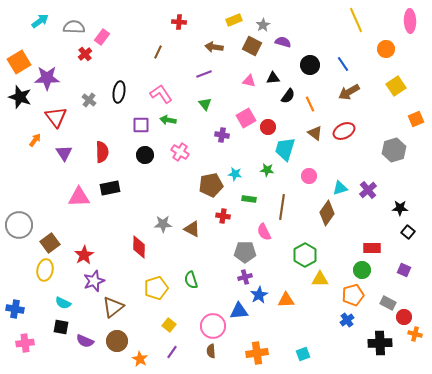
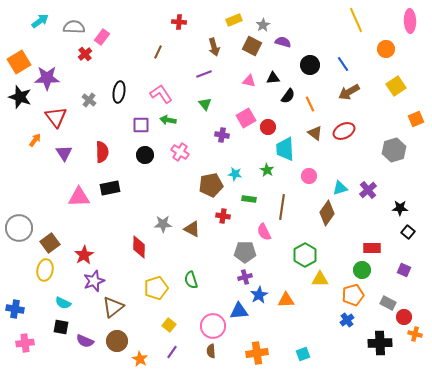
brown arrow at (214, 47): rotated 114 degrees counterclockwise
cyan trapezoid at (285, 149): rotated 20 degrees counterclockwise
green star at (267, 170): rotated 24 degrees clockwise
gray circle at (19, 225): moved 3 px down
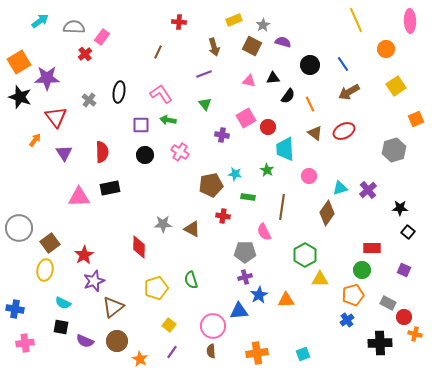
green rectangle at (249, 199): moved 1 px left, 2 px up
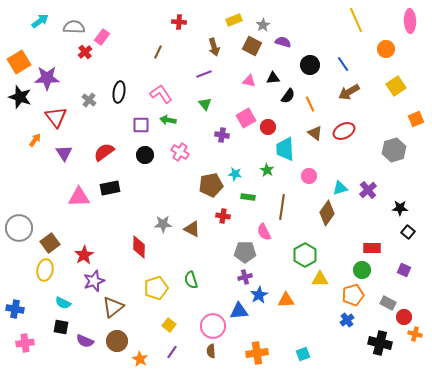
red cross at (85, 54): moved 2 px up
red semicircle at (102, 152): moved 2 px right; rotated 125 degrees counterclockwise
black cross at (380, 343): rotated 15 degrees clockwise
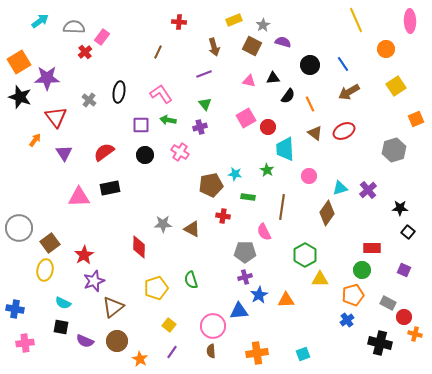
purple cross at (222, 135): moved 22 px left, 8 px up; rotated 24 degrees counterclockwise
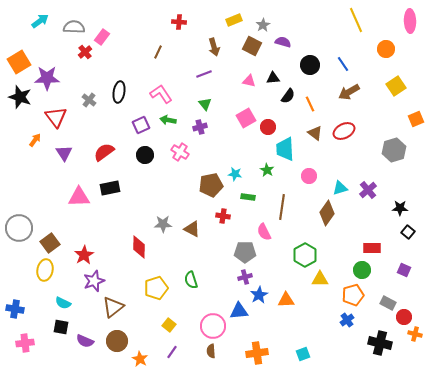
purple square at (141, 125): rotated 24 degrees counterclockwise
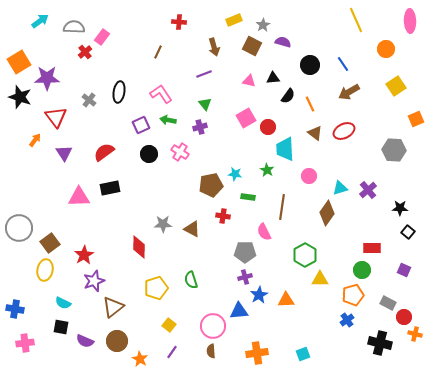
gray hexagon at (394, 150): rotated 20 degrees clockwise
black circle at (145, 155): moved 4 px right, 1 px up
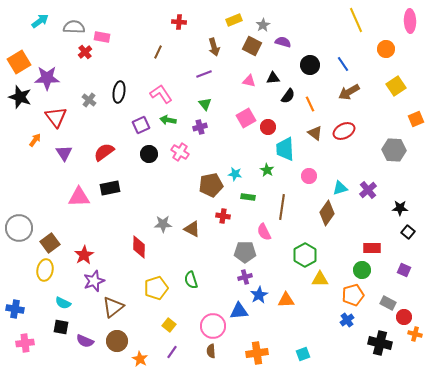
pink rectangle at (102, 37): rotated 63 degrees clockwise
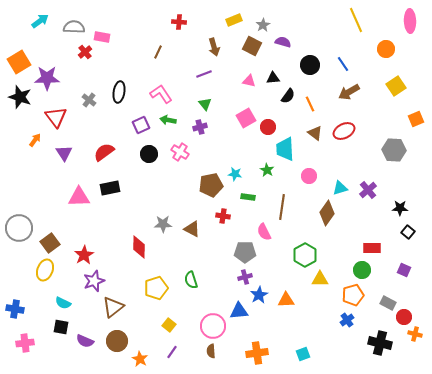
yellow ellipse at (45, 270): rotated 10 degrees clockwise
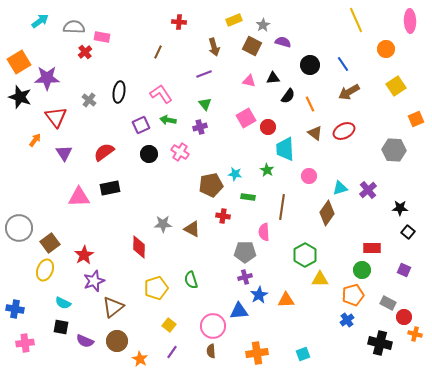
pink semicircle at (264, 232): rotated 24 degrees clockwise
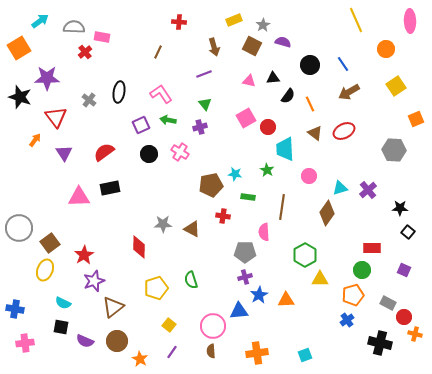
orange square at (19, 62): moved 14 px up
cyan square at (303, 354): moved 2 px right, 1 px down
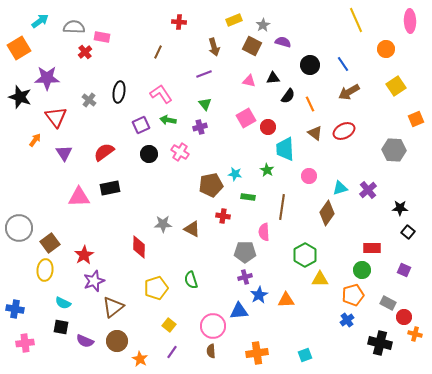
yellow ellipse at (45, 270): rotated 15 degrees counterclockwise
